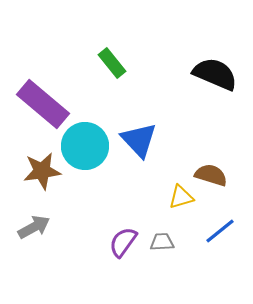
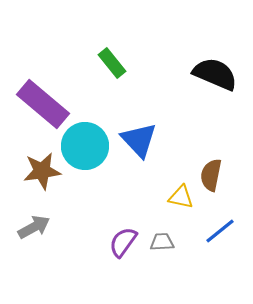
brown semicircle: rotated 96 degrees counterclockwise
yellow triangle: rotated 28 degrees clockwise
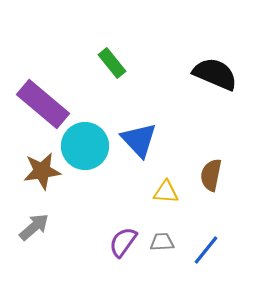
yellow triangle: moved 15 px left, 5 px up; rotated 8 degrees counterclockwise
gray arrow: rotated 12 degrees counterclockwise
blue line: moved 14 px left, 19 px down; rotated 12 degrees counterclockwise
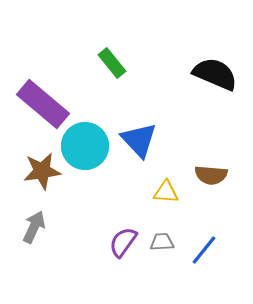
brown semicircle: rotated 96 degrees counterclockwise
gray arrow: rotated 24 degrees counterclockwise
blue line: moved 2 px left
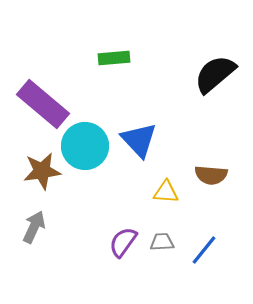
green rectangle: moved 2 px right, 5 px up; rotated 56 degrees counterclockwise
black semicircle: rotated 63 degrees counterclockwise
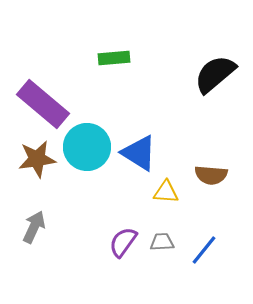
blue triangle: moved 13 px down; rotated 15 degrees counterclockwise
cyan circle: moved 2 px right, 1 px down
brown star: moved 5 px left, 12 px up
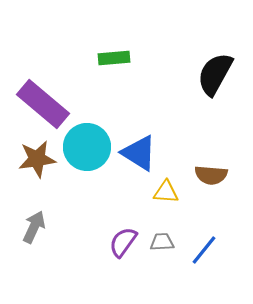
black semicircle: rotated 21 degrees counterclockwise
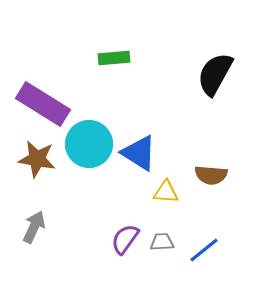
purple rectangle: rotated 8 degrees counterclockwise
cyan circle: moved 2 px right, 3 px up
brown star: rotated 18 degrees clockwise
purple semicircle: moved 2 px right, 3 px up
blue line: rotated 12 degrees clockwise
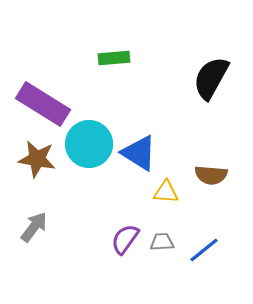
black semicircle: moved 4 px left, 4 px down
gray arrow: rotated 12 degrees clockwise
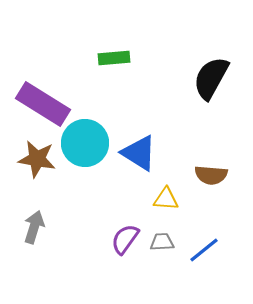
cyan circle: moved 4 px left, 1 px up
yellow triangle: moved 7 px down
gray arrow: rotated 20 degrees counterclockwise
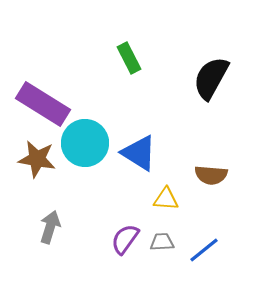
green rectangle: moved 15 px right; rotated 68 degrees clockwise
gray arrow: moved 16 px right
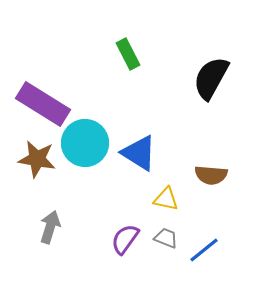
green rectangle: moved 1 px left, 4 px up
yellow triangle: rotated 8 degrees clockwise
gray trapezoid: moved 4 px right, 4 px up; rotated 25 degrees clockwise
